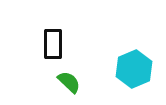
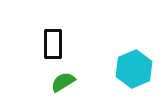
green semicircle: moved 6 px left; rotated 75 degrees counterclockwise
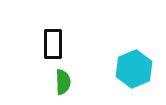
green semicircle: rotated 120 degrees clockwise
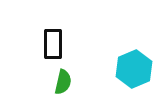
green semicircle: rotated 15 degrees clockwise
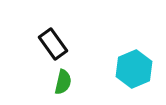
black rectangle: rotated 36 degrees counterclockwise
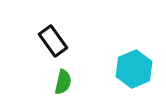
black rectangle: moved 3 px up
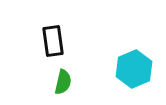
black rectangle: rotated 28 degrees clockwise
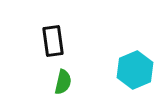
cyan hexagon: moved 1 px right, 1 px down
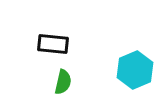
black rectangle: moved 3 px down; rotated 76 degrees counterclockwise
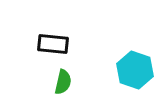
cyan hexagon: rotated 18 degrees counterclockwise
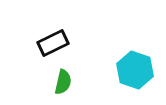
black rectangle: moved 1 px up; rotated 32 degrees counterclockwise
